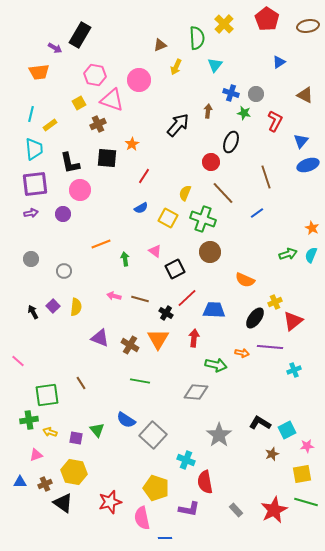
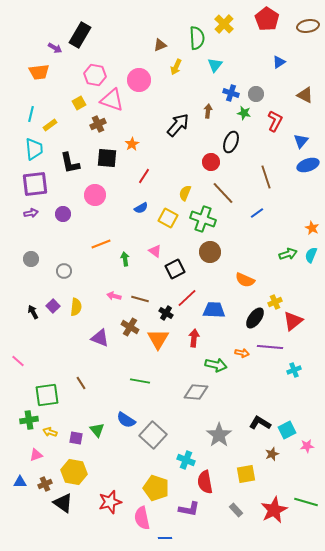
pink circle at (80, 190): moved 15 px right, 5 px down
brown cross at (130, 345): moved 18 px up
yellow square at (302, 474): moved 56 px left
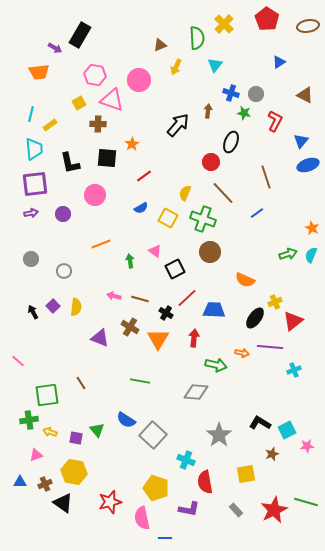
brown cross at (98, 124): rotated 28 degrees clockwise
red line at (144, 176): rotated 21 degrees clockwise
green arrow at (125, 259): moved 5 px right, 2 px down
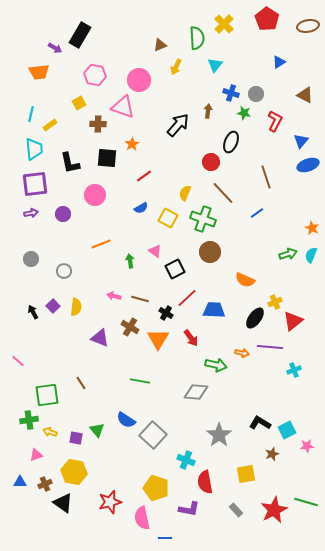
pink triangle at (112, 100): moved 11 px right, 7 px down
red arrow at (194, 338): moved 3 px left; rotated 138 degrees clockwise
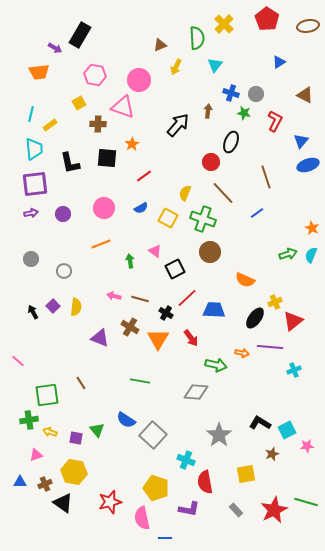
pink circle at (95, 195): moved 9 px right, 13 px down
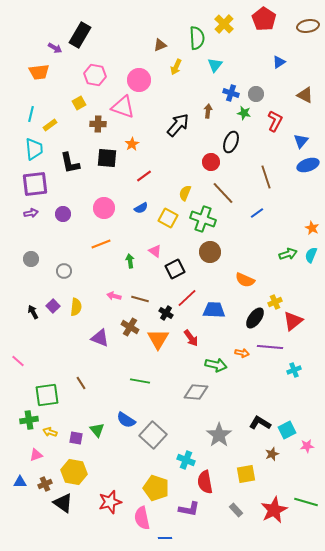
red pentagon at (267, 19): moved 3 px left
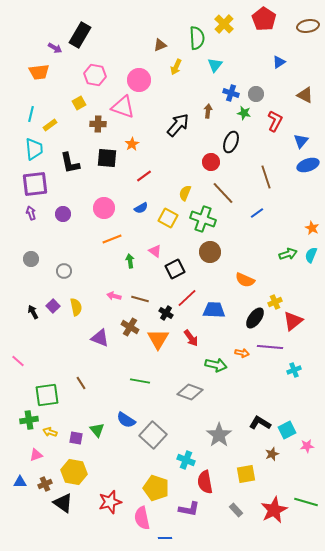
purple arrow at (31, 213): rotated 96 degrees counterclockwise
orange line at (101, 244): moved 11 px right, 5 px up
yellow semicircle at (76, 307): rotated 18 degrees counterclockwise
gray diamond at (196, 392): moved 6 px left; rotated 15 degrees clockwise
